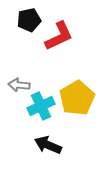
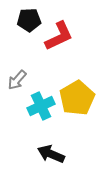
black pentagon: rotated 10 degrees clockwise
gray arrow: moved 2 px left, 5 px up; rotated 55 degrees counterclockwise
black arrow: moved 3 px right, 9 px down
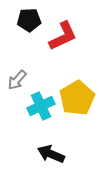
red L-shape: moved 4 px right
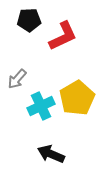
gray arrow: moved 1 px up
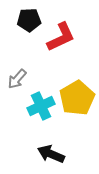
red L-shape: moved 2 px left, 1 px down
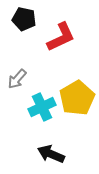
black pentagon: moved 5 px left, 1 px up; rotated 15 degrees clockwise
cyan cross: moved 1 px right, 1 px down
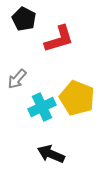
black pentagon: rotated 15 degrees clockwise
red L-shape: moved 2 px left, 2 px down; rotated 8 degrees clockwise
yellow pentagon: rotated 20 degrees counterclockwise
